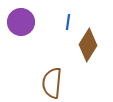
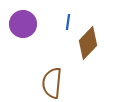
purple circle: moved 2 px right, 2 px down
brown diamond: moved 2 px up; rotated 12 degrees clockwise
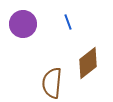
blue line: rotated 28 degrees counterclockwise
brown diamond: moved 20 px down; rotated 8 degrees clockwise
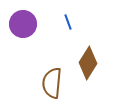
brown diamond: rotated 20 degrees counterclockwise
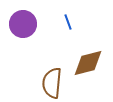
brown diamond: rotated 44 degrees clockwise
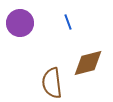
purple circle: moved 3 px left, 1 px up
brown semicircle: rotated 12 degrees counterclockwise
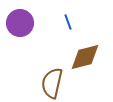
brown diamond: moved 3 px left, 6 px up
brown semicircle: rotated 20 degrees clockwise
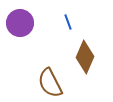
brown diamond: rotated 52 degrees counterclockwise
brown semicircle: moved 2 px left; rotated 40 degrees counterclockwise
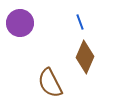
blue line: moved 12 px right
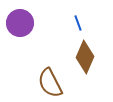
blue line: moved 2 px left, 1 px down
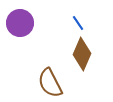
blue line: rotated 14 degrees counterclockwise
brown diamond: moved 3 px left, 3 px up
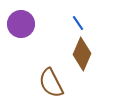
purple circle: moved 1 px right, 1 px down
brown semicircle: moved 1 px right
